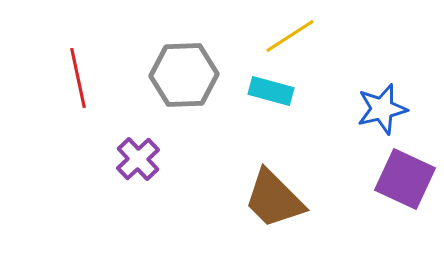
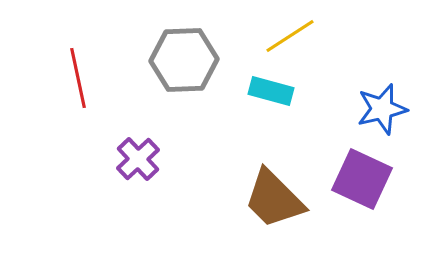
gray hexagon: moved 15 px up
purple square: moved 43 px left
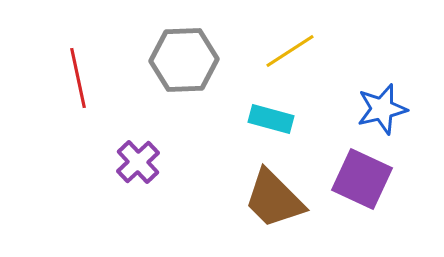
yellow line: moved 15 px down
cyan rectangle: moved 28 px down
purple cross: moved 3 px down
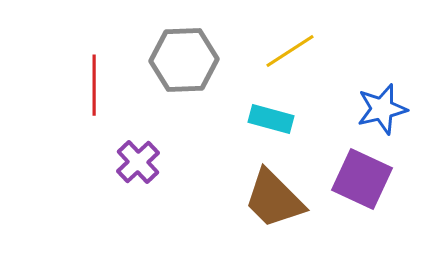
red line: moved 16 px right, 7 px down; rotated 12 degrees clockwise
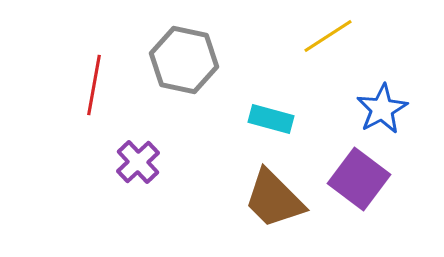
yellow line: moved 38 px right, 15 px up
gray hexagon: rotated 14 degrees clockwise
red line: rotated 10 degrees clockwise
blue star: rotated 15 degrees counterclockwise
purple square: moved 3 px left; rotated 12 degrees clockwise
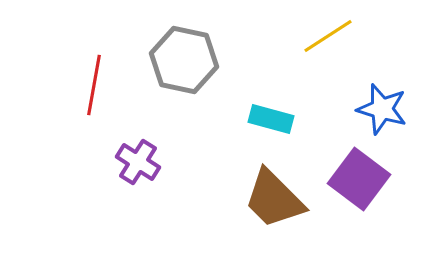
blue star: rotated 27 degrees counterclockwise
purple cross: rotated 15 degrees counterclockwise
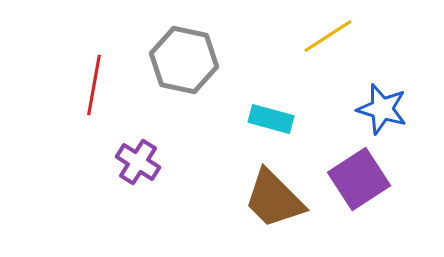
purple square: rotated 20 degrees clockwise
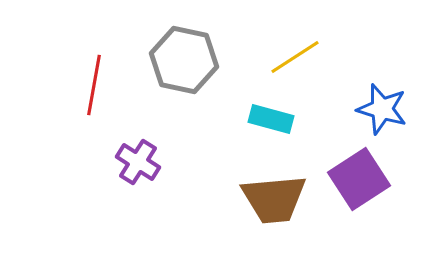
yellow line: moved 33 px left, 21 px down
brown trapezoid: rotated 50 degrees counterclockwise
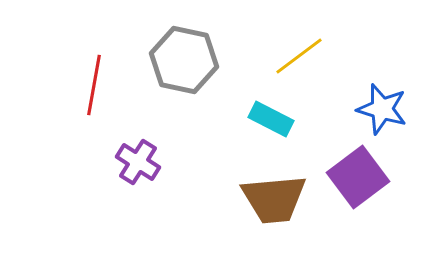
yellow line: moved 4 px right, 1 px up; rotated 4 degrees counterclockwise
cyan rectangle: rotated 12 degrees clockwise
purple square: moved 1 px left, 2 px up; rotated 4 degrees counterclockwise
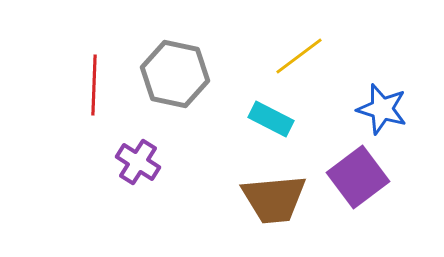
gray hexagon: moved 9 px left, 14 px down
red line: rotated 8 degrees counterclockwise
